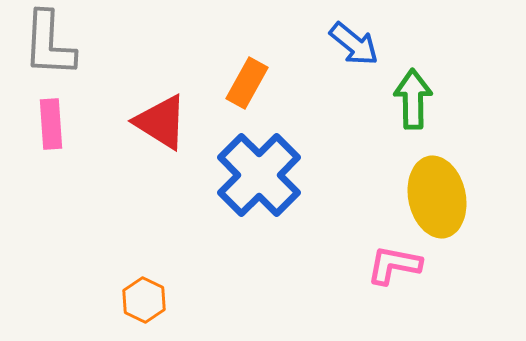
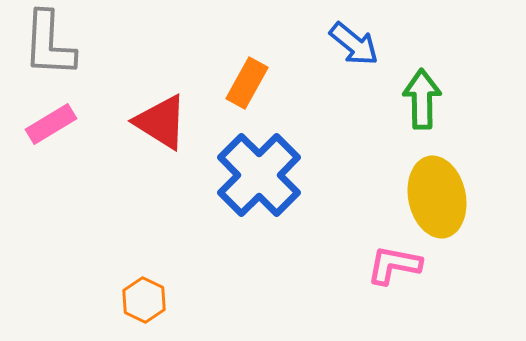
green arrow: moved 9 px right
pink rectangle: rotated 63 degrees clockwise
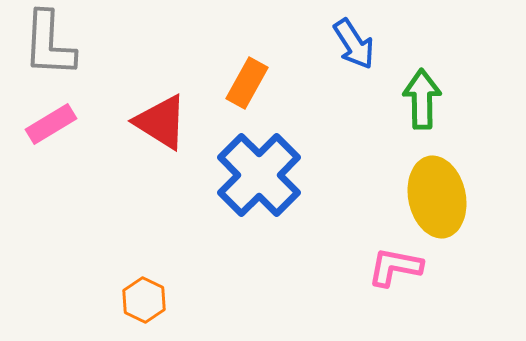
blue arrow: rotated 18 degrees clockwise
pink L-shape: moved 1 px right, 2 px down
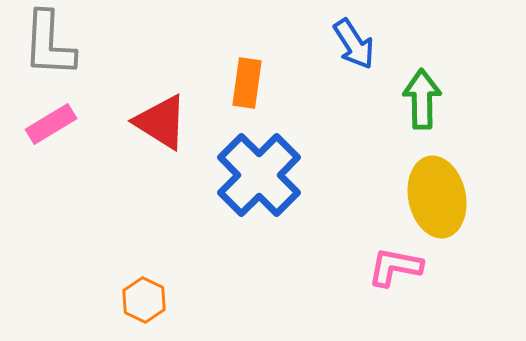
orange rectangle: rotated 21 degrees counterclockwise
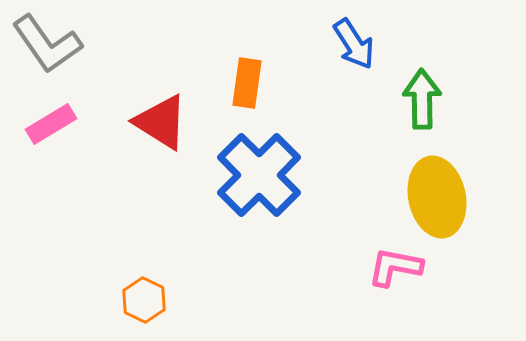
gray L-shape: moved 2 px left; rotated 38 degrees counterclockwise
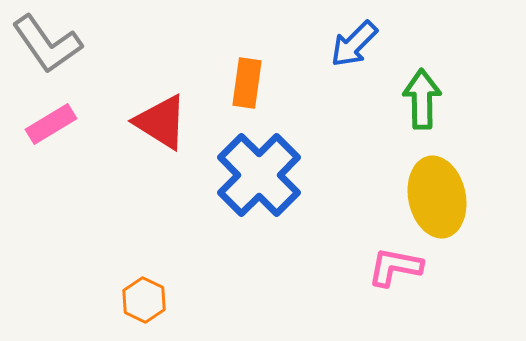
blue arrow: rotated 78 degrees clockwise
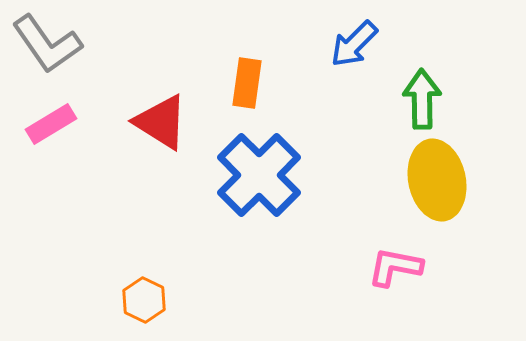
yellow ellipse: moved 17 px up
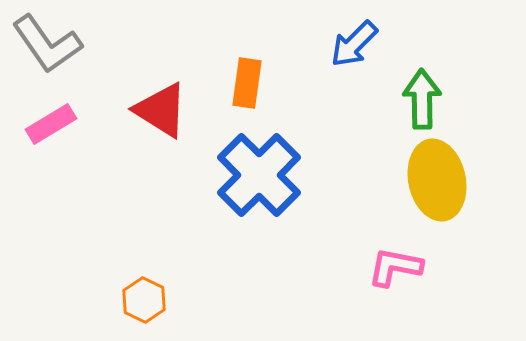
red triangle: moved 12 px up
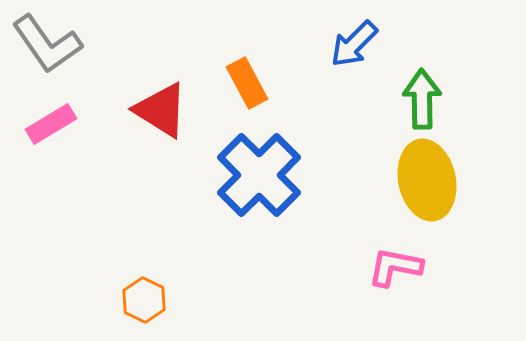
orange rectangle: rotated 36 degrees counterclockwise
yellow ellipse: moved 10 px left
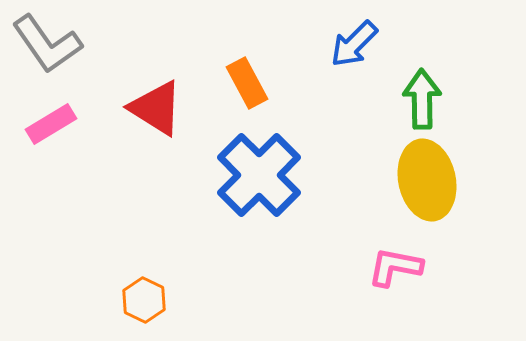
red triangle: moved 5 px left, 2 px up
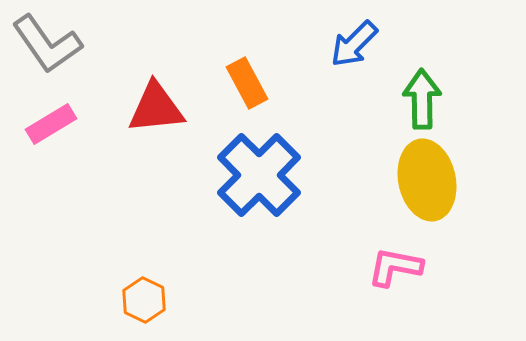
red triangle: rotated 38 degrees counterclockwise
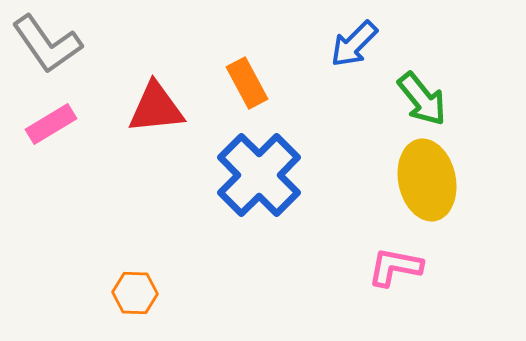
green arrow: rotated 142 degrees clockwise
orange hexagon: moved 9 px left, 7 px up; rotated 24 degrees counterclockwise
